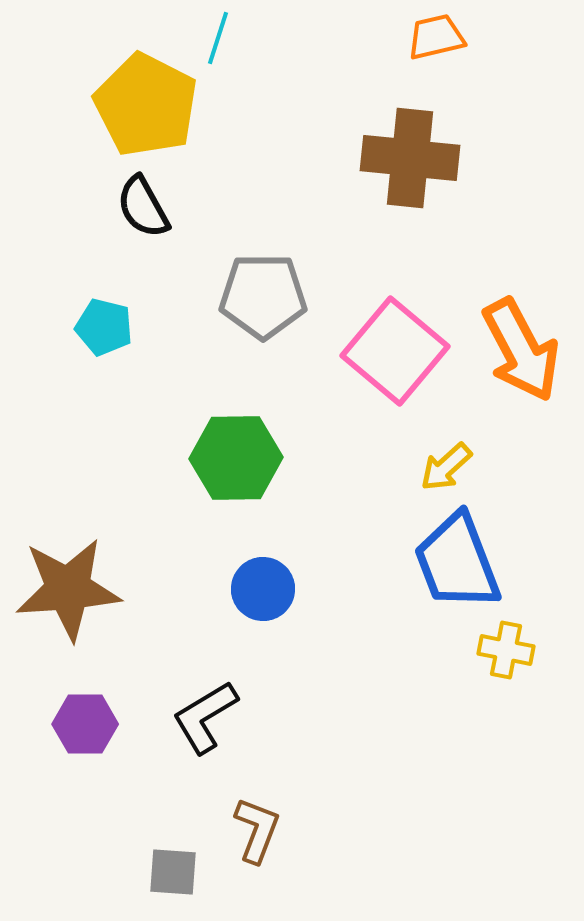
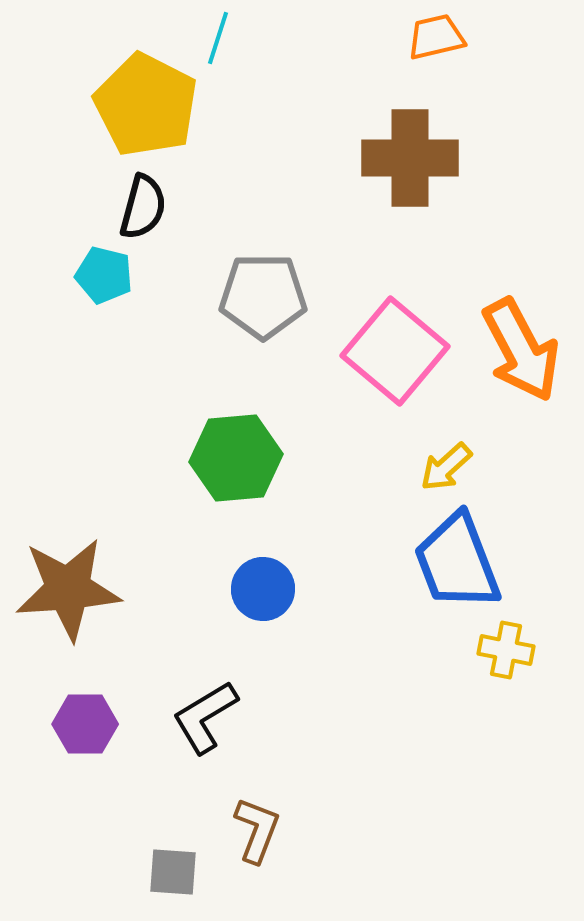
brown cross: rotated 6 degrees counterclockwise
black semicircle: rotated 136 degrees counterclockwise
cyan pentagon: moved 52 px up
green hexagon: rotated 4 degrees counterclockwise
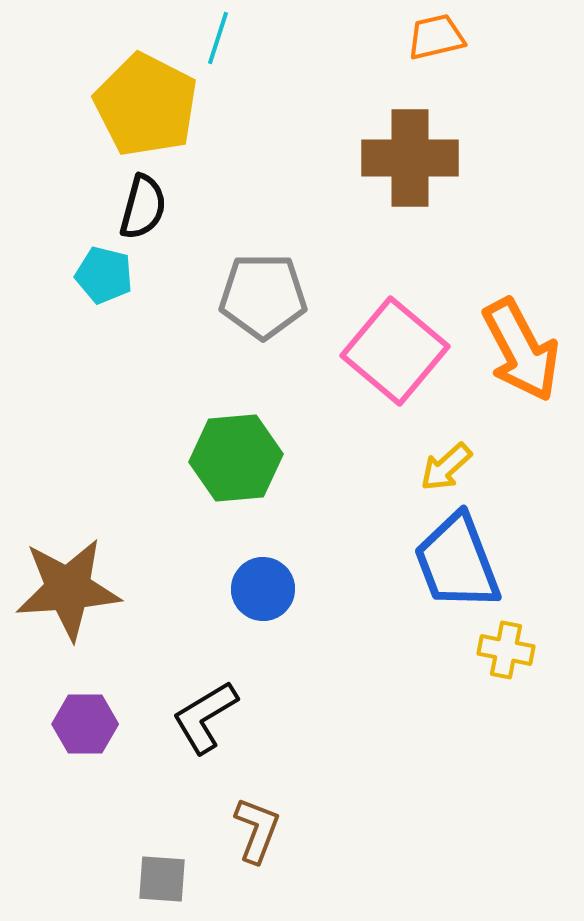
gray square: moved 11 px left, 7 px down
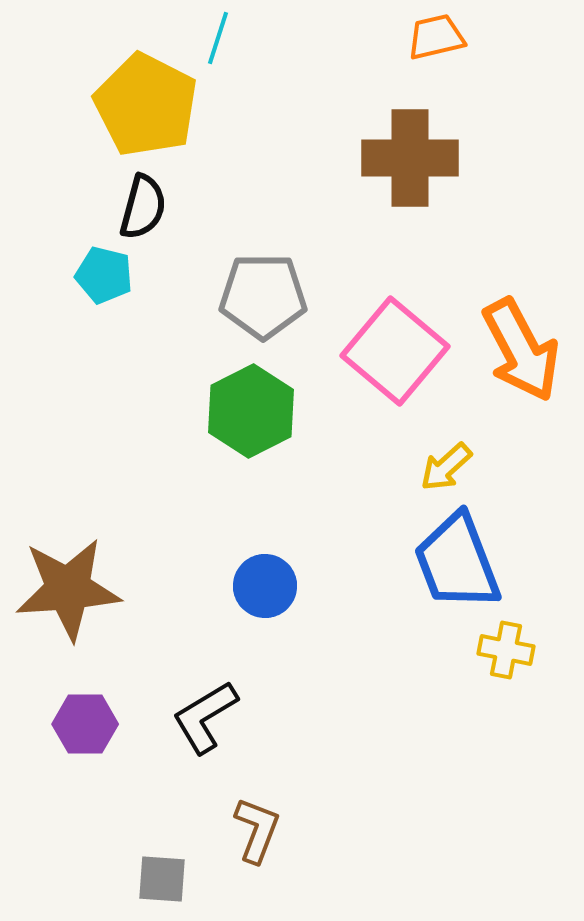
green hexagon: moved 15 px right, 47 px up; rotated 22 degrees counterclockwise
blue circle: moved 2 px right, 3 px up
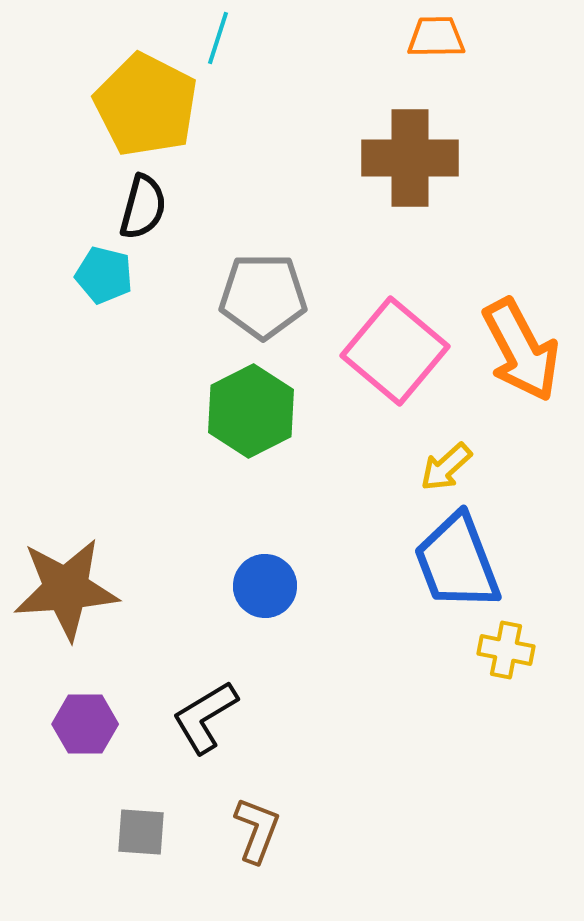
orange trapezoid: rotated 12 degrees clockwise
brown star: moved 2 px left
gray square: moved 21 px left, 47 px up
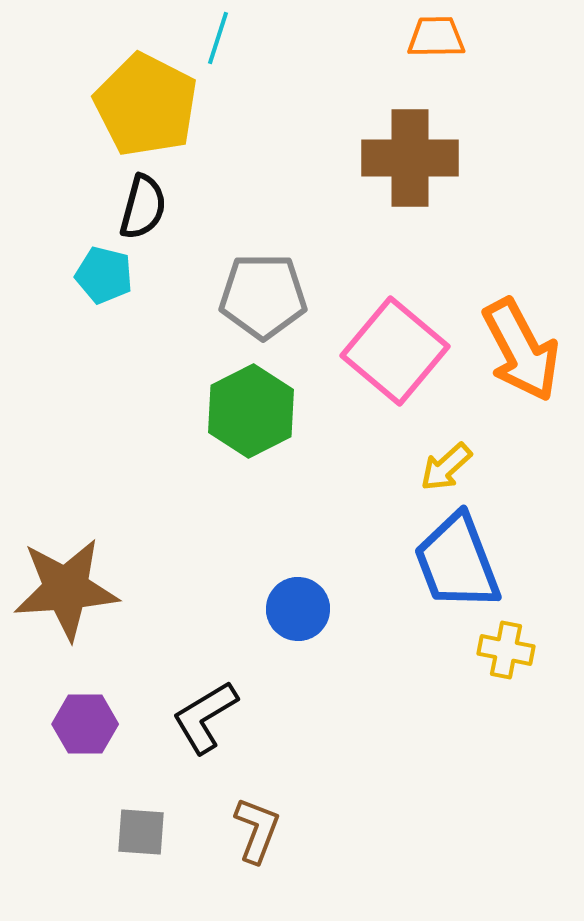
blue circle: moved 33 px right, 23 px down
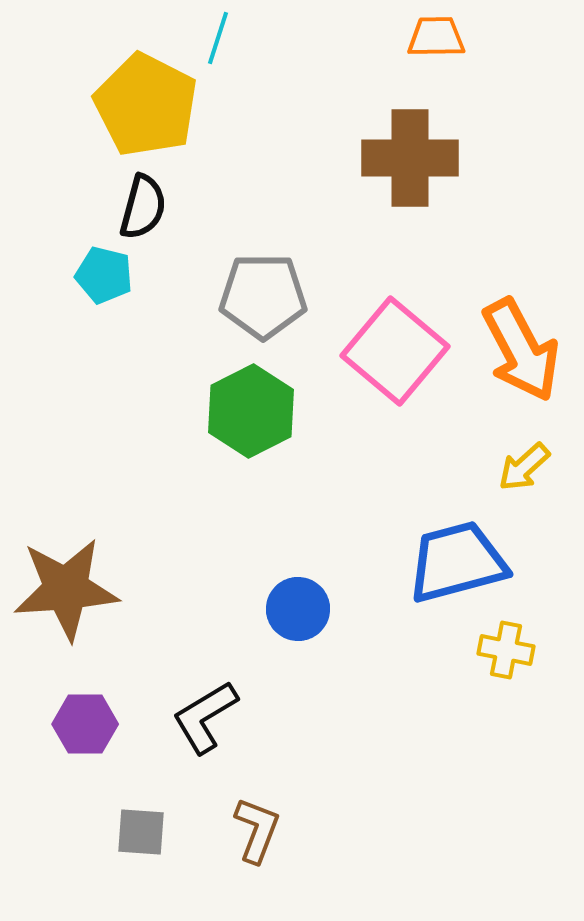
yellow arrow: moved 78 px right
blue trapezoid: rotated 96 degrees clockwise
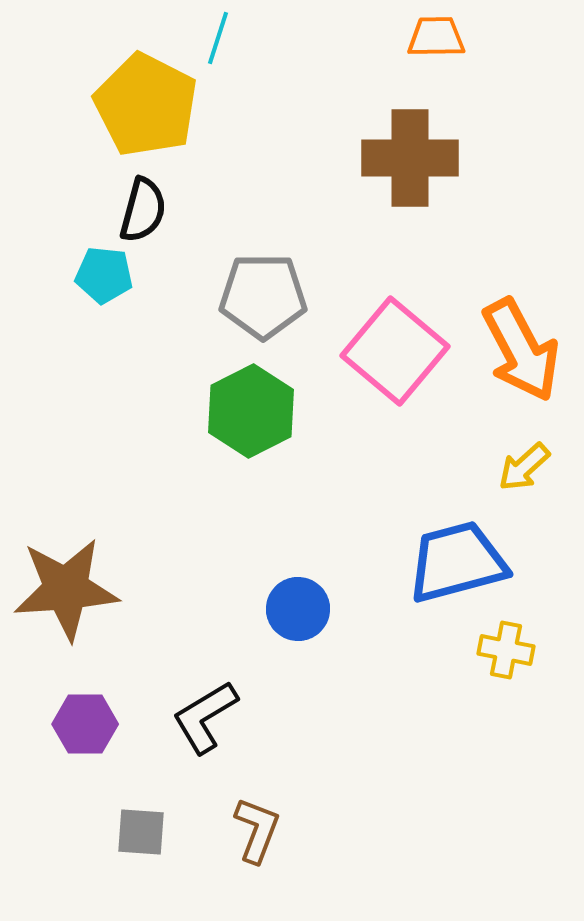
black semicircle: moved 3 px down
cyan pentagon: rotated 8 degrees counterclockwise
